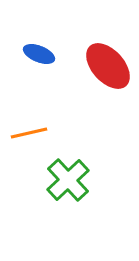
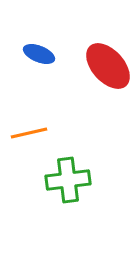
green cross: rotated 36 degrees clockwise
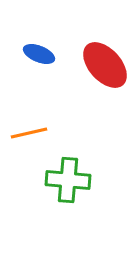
red ellipse: moved 3 px left, 1 px up
green cross: rotated 12 degrees clockwise
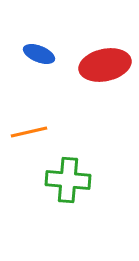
red ellipse: rotated 60 degrees counterclockwise
orange line: moved 1 px up
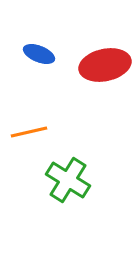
green cross: rotated 27 degrees clockwise
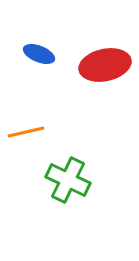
orange line: moved 3 px left
green cross: rotated 6 degrees counterclockwise
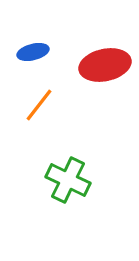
blue ellipse: moved 6 px left, 2 px up; rotated 36 degrees counterclockwise
orange line: moved 13 px right, 27 px up; rotated 39 degrees counterclockwise
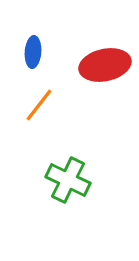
blue ellipse: rotated 72 degrees counterclockwise
